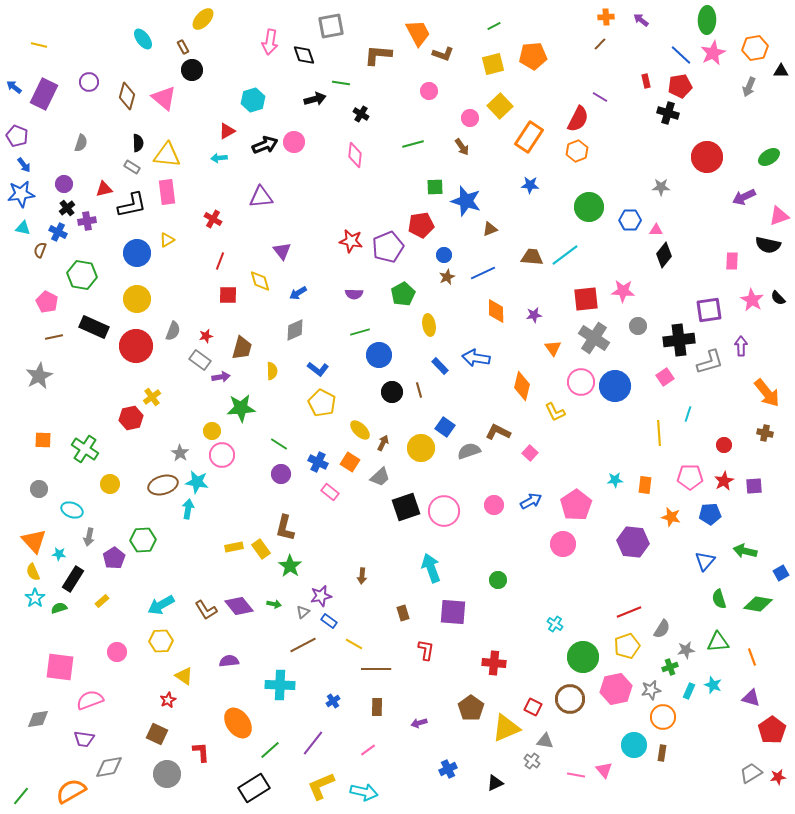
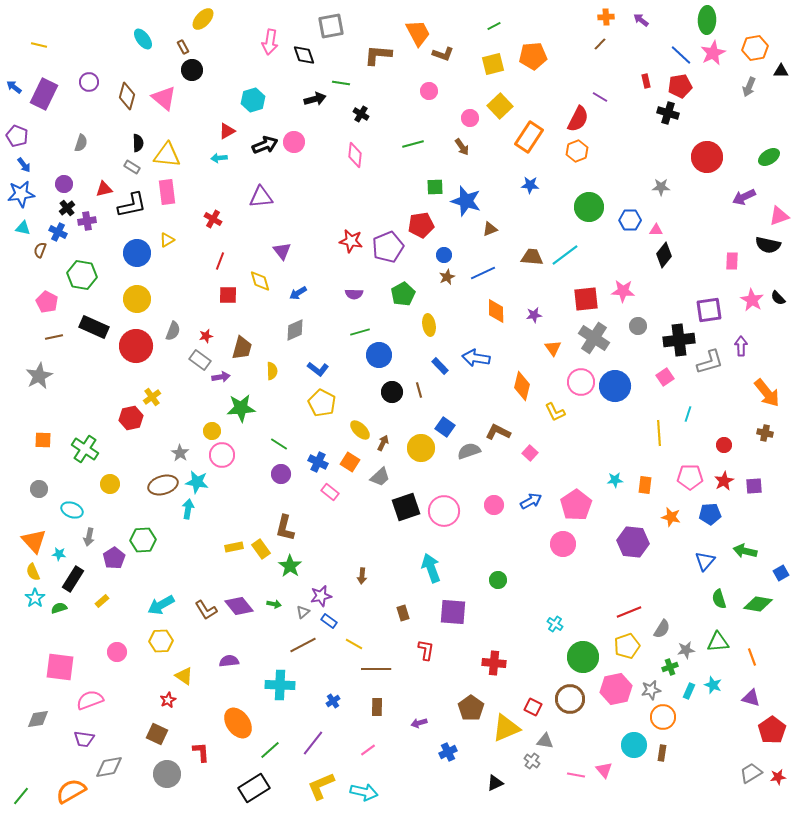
blue cross at (448, 769): moved 17 px up
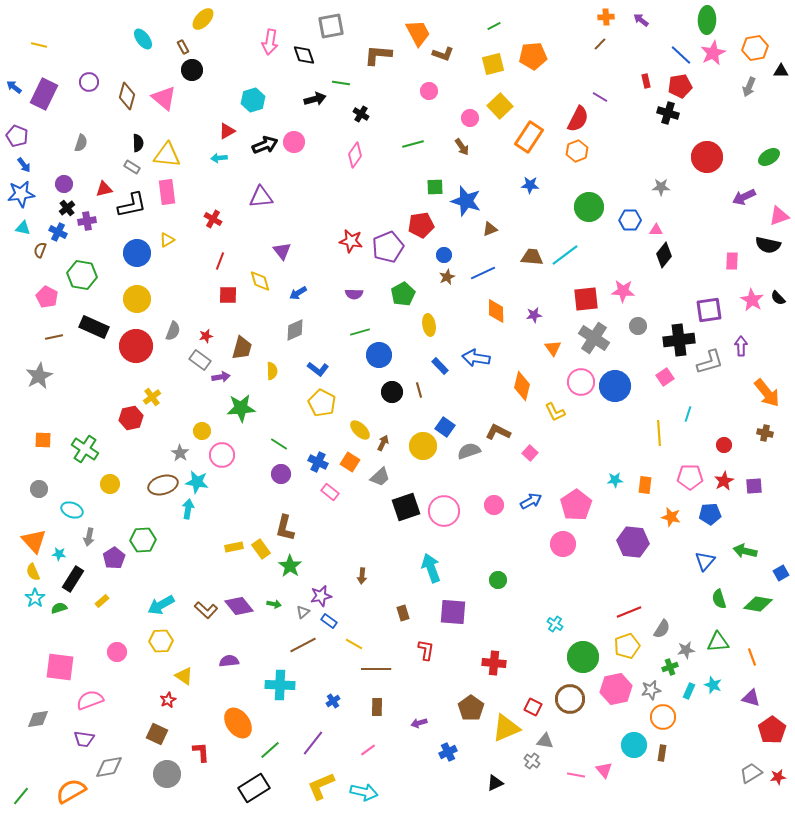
pink diamond at (355, 155): rotated 30 degrees clockwise
pink pentagon at (47, 302): moved 5 px up
yellow circle at (212, 431): moved 10 px left
yellow circle at (421, 448): moved 2 px right, 2 px up
brown L-shape at (206, 610): rotated 15 degrees counterclockwise
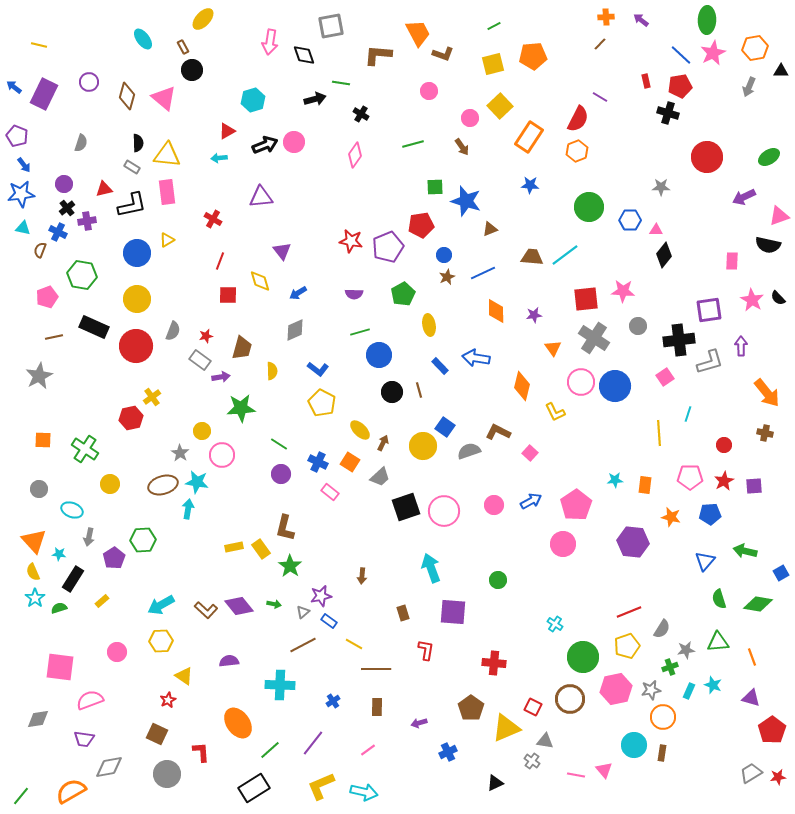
pink pentagon at (47, 297): rotated 25 degrees clockwise
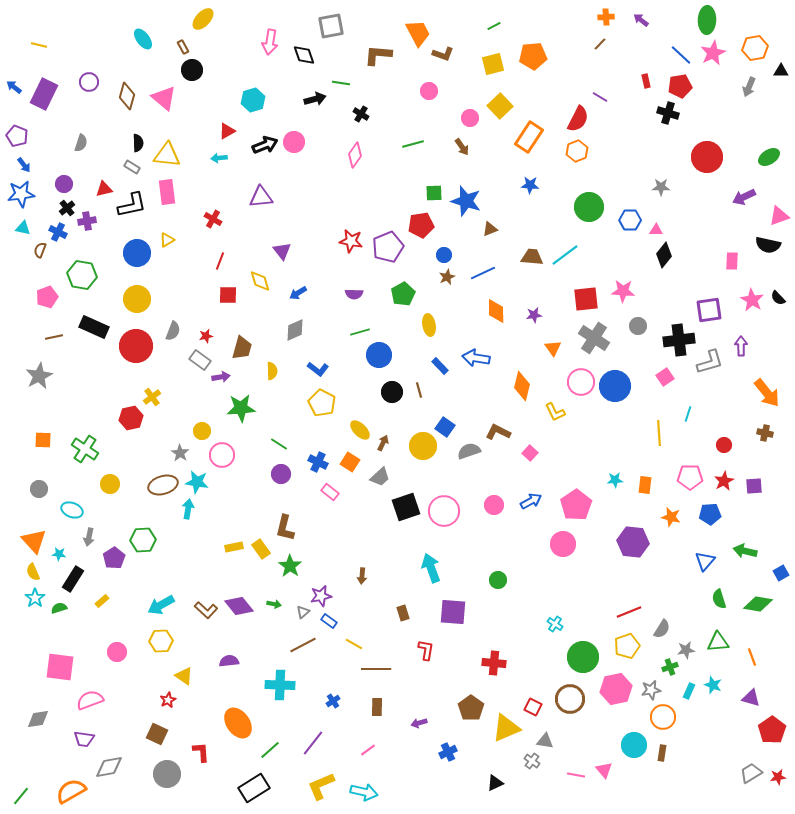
green square at (435, 187): moved 1 px left, 6 px down
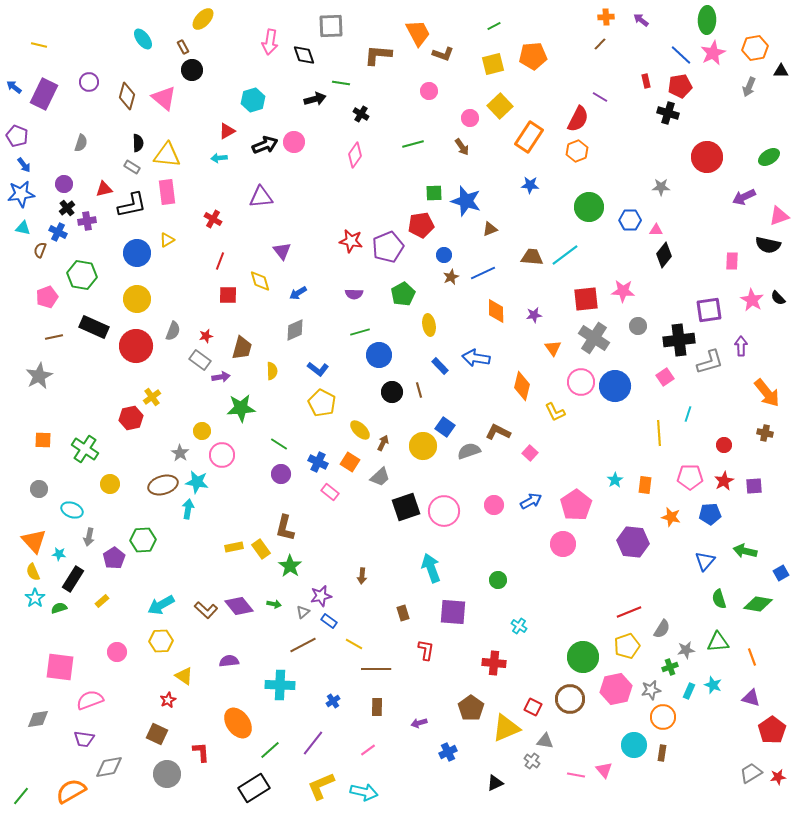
gray square at (331, 26): rotated 8 degrees clockwise
brown star at (447, 277): moved 4 px right
cyan star at (615, 480): rotated 28 degrees counterclockwise
cyan cross at (555, 624): moved 36 px left, 2 px down
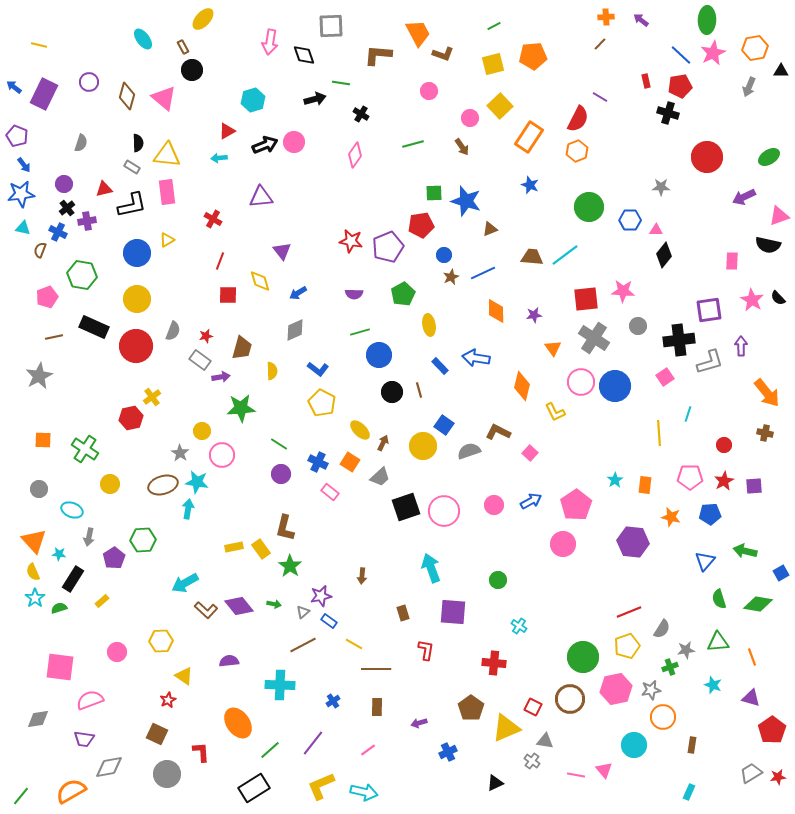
blue star at (530, 185): rotated 18 degrees clockwise
blue square at (445, 427): moved 1 px left, 2 px up
cyan arrow at (161, 605): moved 24 px right, 22 px up
cyan rectangle at (689, 691): moved 101 px down
brown rectangle at (662, 753): moved 30 px right, 8 px up
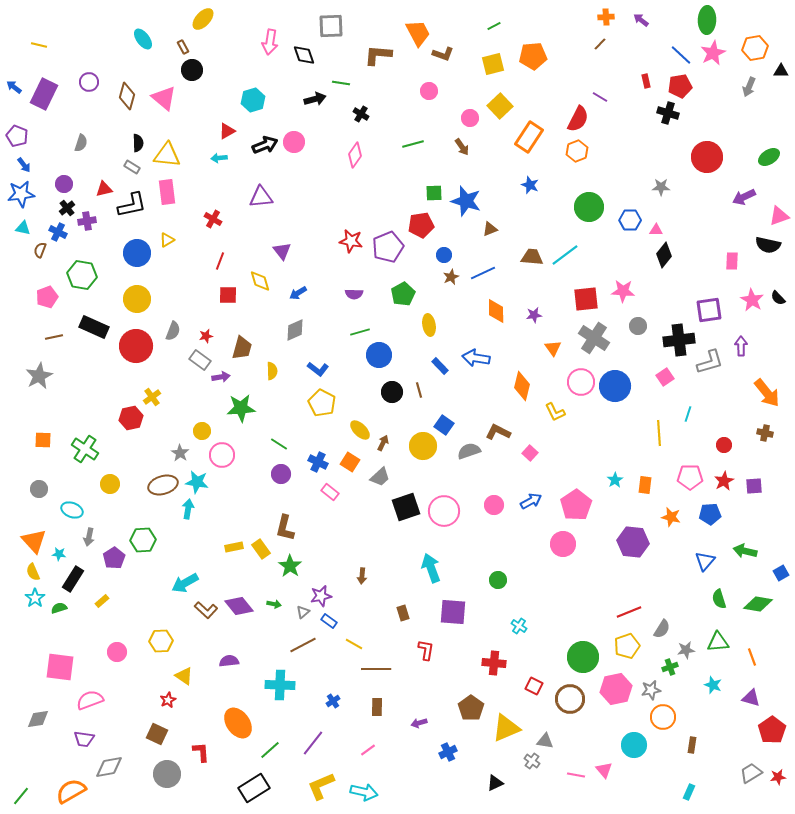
red square at (533, 707): moved 1 px right, 21 px up
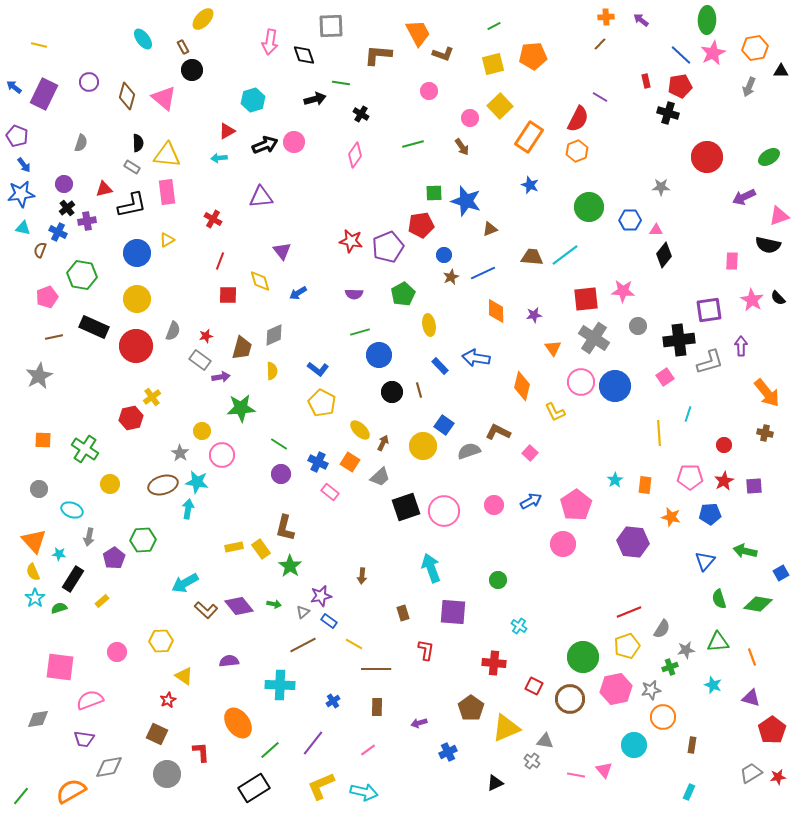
gray diamond at (295, 330): moved 21 px left, 5 px down
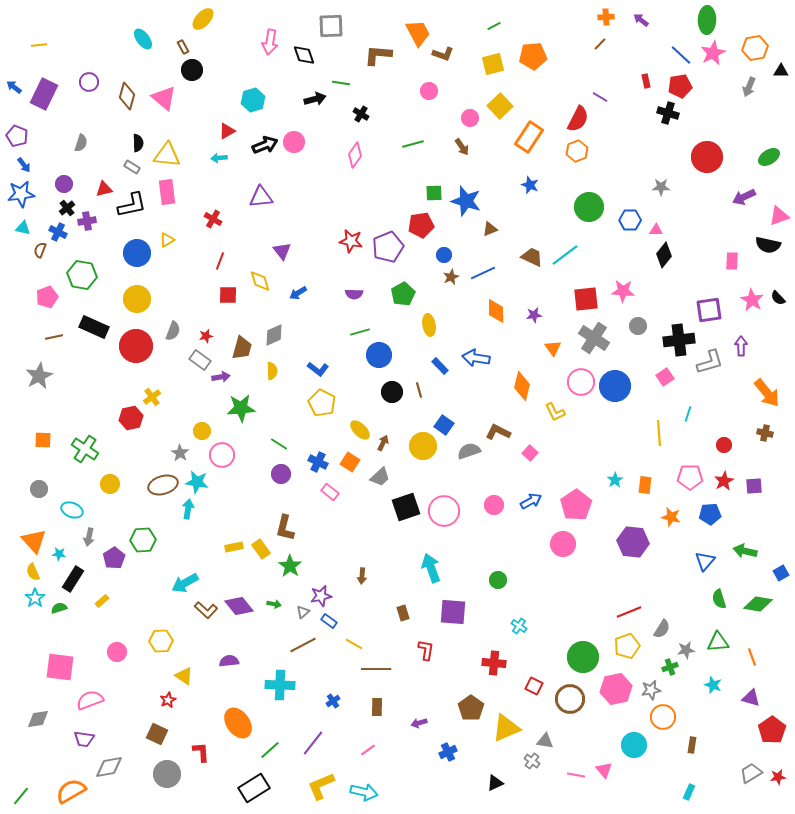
yellow line at (39, 45): rotated 21 degrees counterclockwise
brown trapezoid at (532, 257): rotated 20 degrees clockwise
